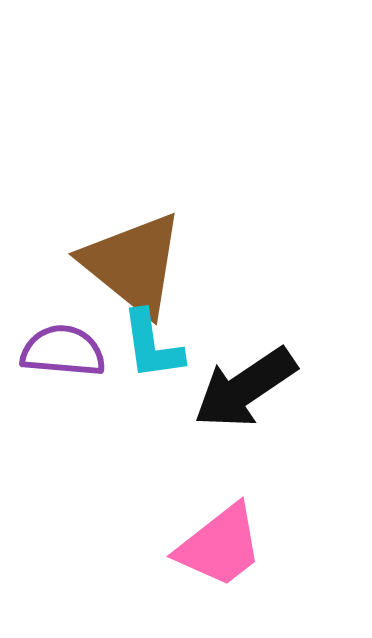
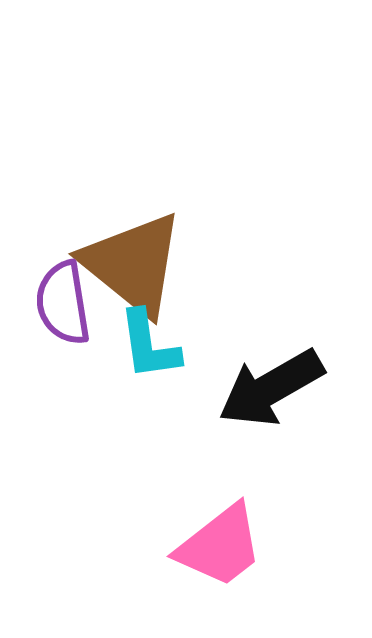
cyan L-shape: moved 3 px left
purple semicircle: moved 48 px up; rotated 104 degrees counterclockwise
black arrow: moved 26 px right; rotated 4 degrees clockwise
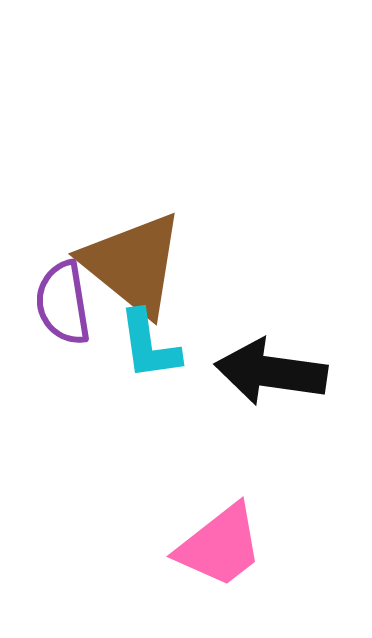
black arrow: moved 16 px up; rotated 38 degrees clockwise
